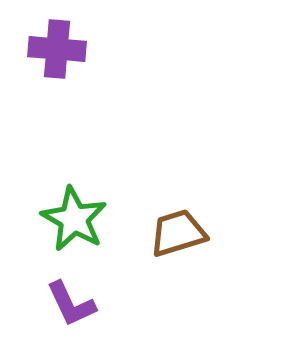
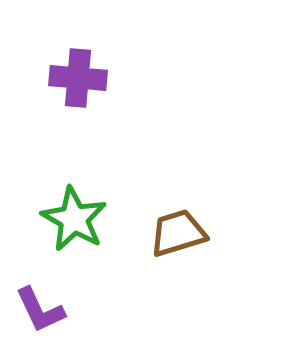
purple cross: moved 21 px right, 29 px down
purple L-shape: moved 31 px left, 6 px down
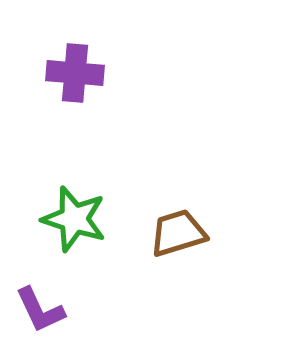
purple cross: moved 3 px left, 5 px up
green star: rotated 12 degrees counterclockwise
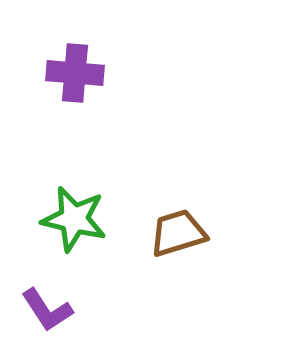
green star: rotated 4 degrees counterclockwise
purple L-shape: moved 7 px right; rotated 8 degrees counterclockwise
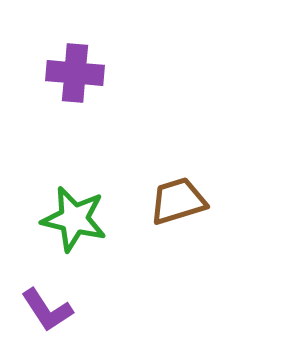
brown trapezoid: moved 32 px up
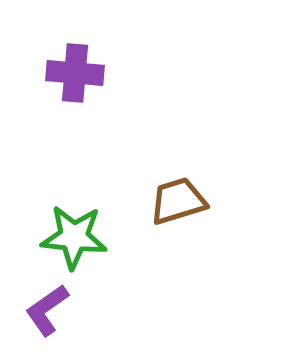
green star: moved 18 px down; rotated 8 degrees counterclockwise
purple L-shape: rotated 88 degrees clockwise
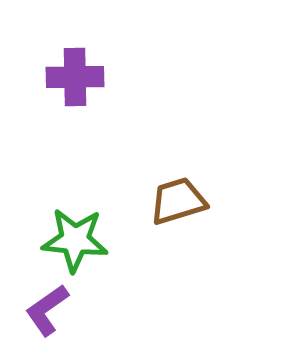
purple cross: moved 4 px down; rotated 6 degrees counterclockwise
green star: moved 1 px right, 3 px down
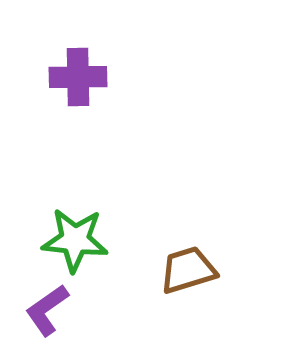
purple cross: moved 3 px right
brown trapezoid: moved 10 px right, 69 px down
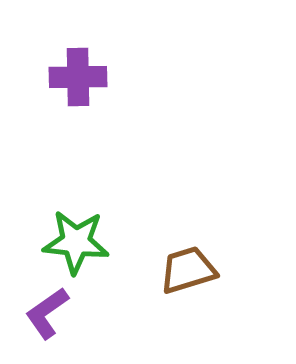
green star: moved 1 px right, 2 px down
purple L-shape: moved 3 px down
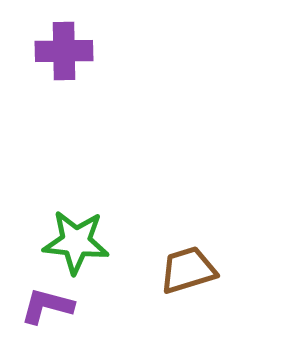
purple cross: moved 14 px left, 26 px up
purple L-shape: moved 7 px up; rotated 50 degrees clockwise
